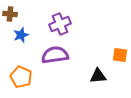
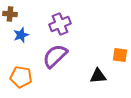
purple semicircle: moved 1 px down; rotated 36 degrees counterclockwise
orange pentagon: rotated 15 degrees counterclockwise
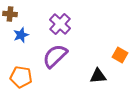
purple cross: rotated 25 degrees counterclockwise
orange square: rotated 21 degrees clockwise
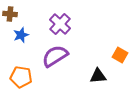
purple semicircle: rotated 12 degrees clockwise
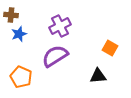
brown cross: moved 1 px right, 1 px down
purple cross: moved 2 px down; rotated 20 degrees clockwise
blue star: moved 2 px left, 1 px up
orange square: moved 10 px left, 7 px up
orange pentagon: rotated 15 degrees clockwise
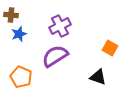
black triangle: moved 1 px down; rotated 24 degrees clockwise
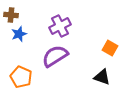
black triangle: moved 4 px right
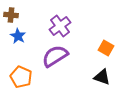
purple cross: rotated 10 degrees counterclockwise
blue star: moved 1 px left, 2 px down; rotated 21 degrees counterclockwise
orange square: moved 4 px left
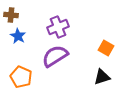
purple cross: moved 2 px left, 1 px down; rotated 15 degrees clockwise
black triangle: rotated 36 degrees counterclockwise
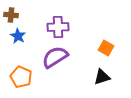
purple cross: rotated 20 degrees clockwise
purple semicircle: moved 1 px down
